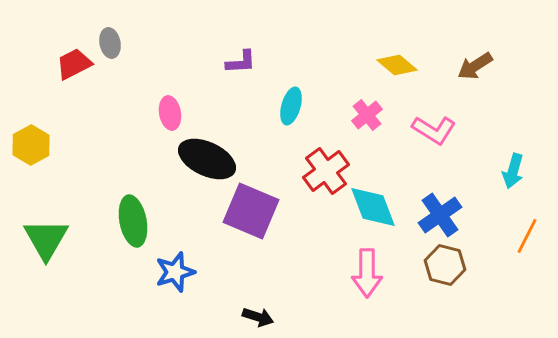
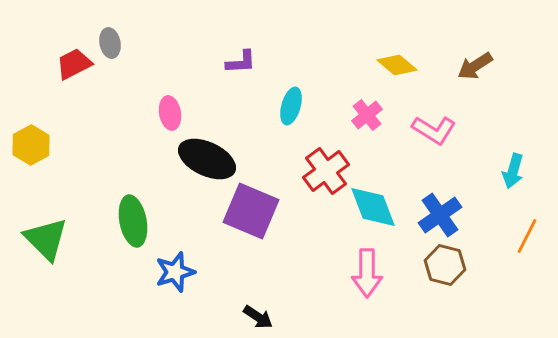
green triangle: rotated 15 degrees counterclockwise
black arrow: rotated 16 degrees clockwise
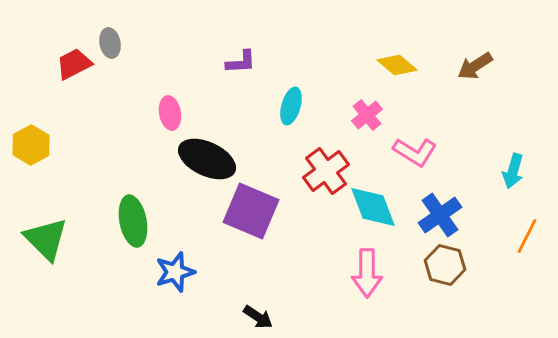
pink L-shape: moved 19 px left, 22 px down
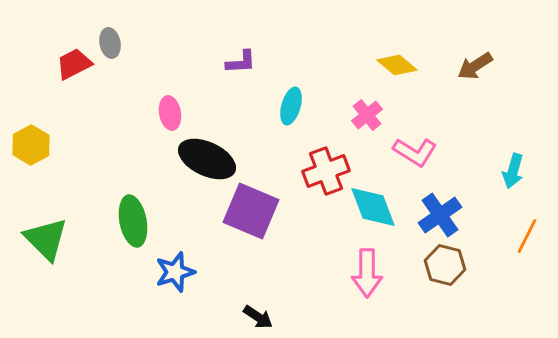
red cross: rotated 15 degrees clockwise
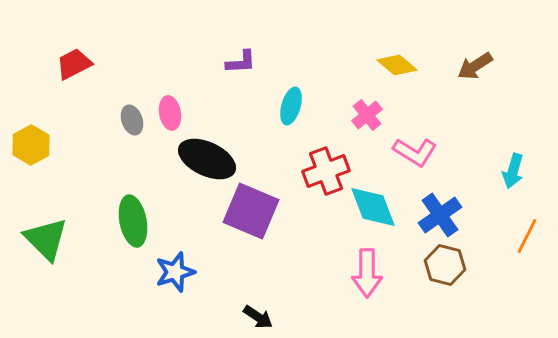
gray ellipse: moved 22 px right, 77 px down; rotated 8 degrees counterclockwise
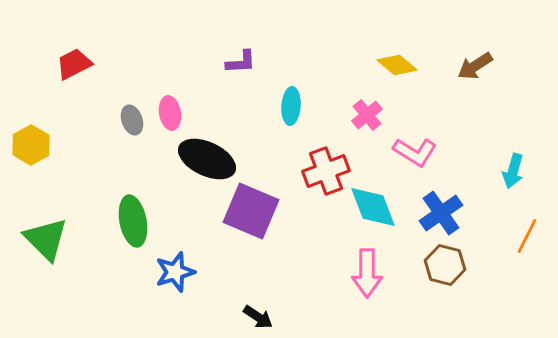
cyan ellipse: rotated 12 degrees counterclockwise
blue cross: moved 1 px right, 2 px up
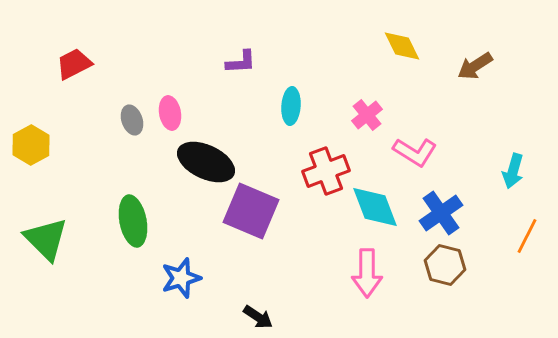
yellow diamond: moved 5 px right, 19 px up; rotated 24 degrees clockwise
black ellipse: moved 1 px left, 3 px down
cyan diamond: moved 2 px right
blue star: moved 6 px right, 6 px down
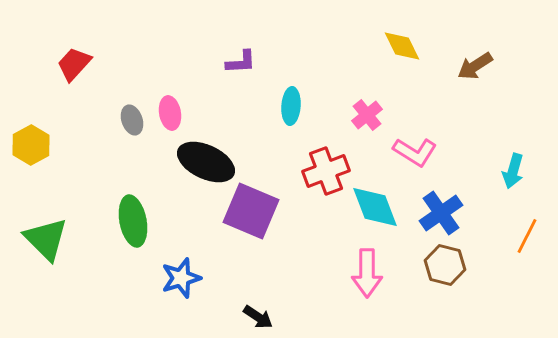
red trapezoid: rotated 21 degrees counterclockwise
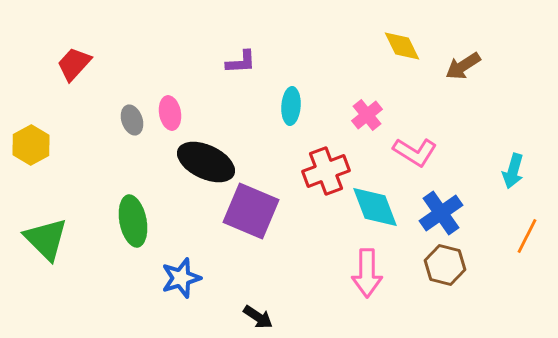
brown arrow: moved 12 px left
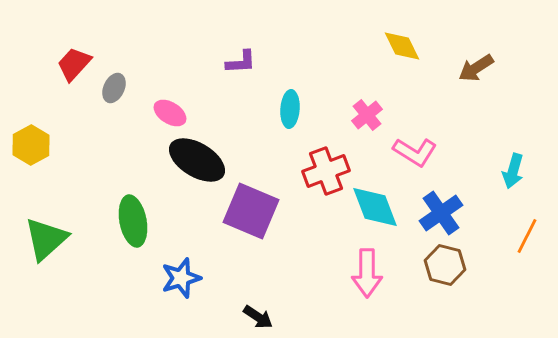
brown arrow: moved 13 px right, 2 px down
cyan ellipse: moved 1 px left, 3 px down
pink ellipse: rotated 48 degrees counterclockwise
gray ellipse: moved 18 px left, 32 px up; rotated 44 degrees clockwise
black ellipse: moved 9 px left, 2 px up; rotated 6 degrees clockwise
green triangle: rotated 33 degrees clockwise
